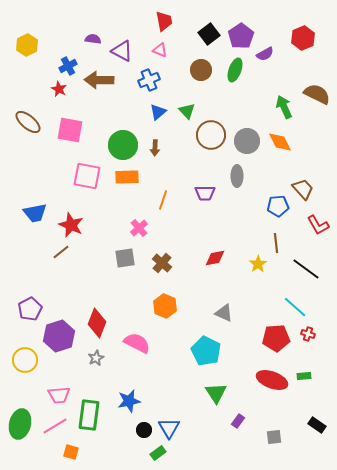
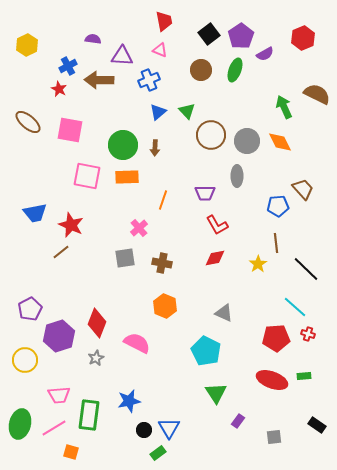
purple triangle at (122, 51): moved 5 px down; rotated 25 degrees counterclockwise
red L-shape at (318, 225): moved 101 px left
brown cross at (162, 263): rotated 30 degrees counterclockwise
black line at (306, 269): rotated 8 degrees clockwise
pink line at (55, 426): moved 1 px left, 2 px down
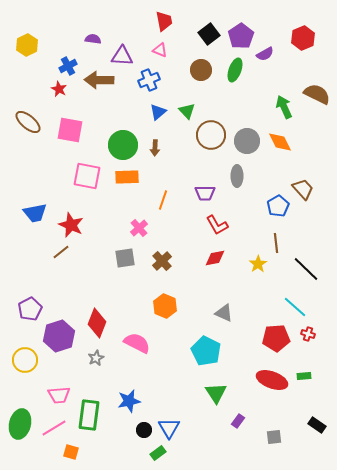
blue pentagon at (278, 206): rotated 25 degrees counterclockwise
brown cross at (162, 263): moved 2 px up; rotated 36 degrees clockwise
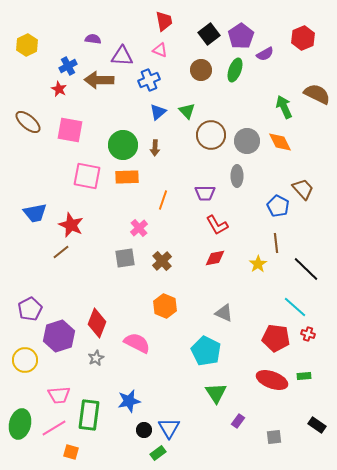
blue pentagon at (278, 206): rotated 15 degrees counterclockwise
red pentagon at (276, 338): rotated 12 degrees clockwise
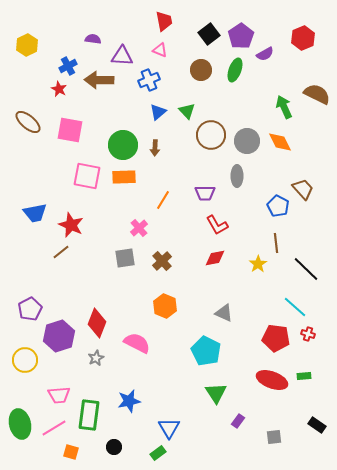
orange rectangle at (127, 177): moved 3 px left
orange line at (163, 200): rotated 12 degrees clockwise
green ellipse at (20, 424): rotated 28 degrees counterclockwise
black circle at (144, 430): moved 30 px left, 17 px down
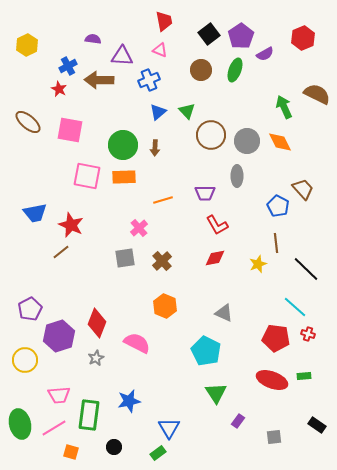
orange line at (163, 200): rotated 42 degrees clockwise
yellow star at (258, 264): rotated 12 degrees clockwise
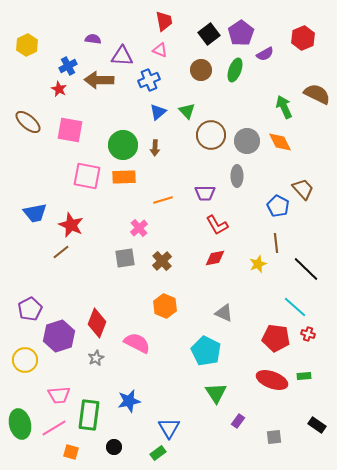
purple pentagon at (241, 36): moved 3 px up
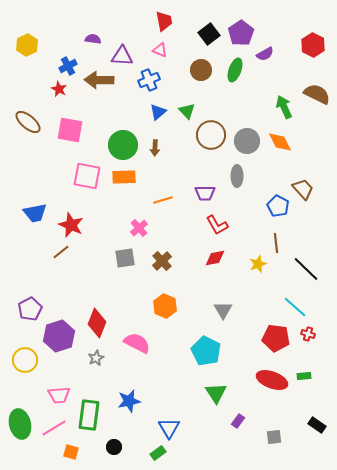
red hexagon at (303, 38): moved 10 px right, 7 px down; rotated 10 degrees counterclockwise
gray triangle at (224, 313): moved 1 px left, 3 px up; rotated 36 degrees clockwise
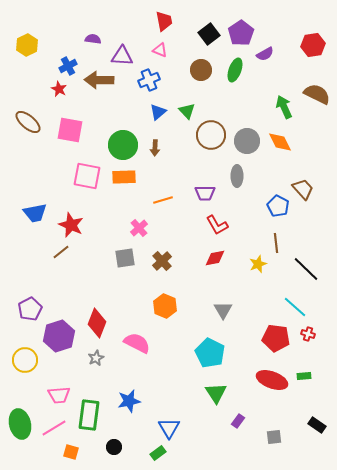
red hexagon at (313, 45): rotated 25 degrees clockwise
cyan pentagon at (206, 351): moved 4 px right, 2 px down
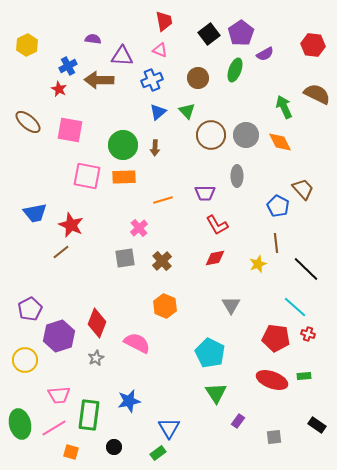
red hexagon at (313, 45): rotated 15 degrees clockwise
brown circle at (201, 70): moved 3 px left, 8 px down
blue cross at (149, 80): moved 3 px right
gray circle at (247, 141): moved 1 px left, 6 px up
gray triangle at (223, 310): moved 8 px right, 5 px up
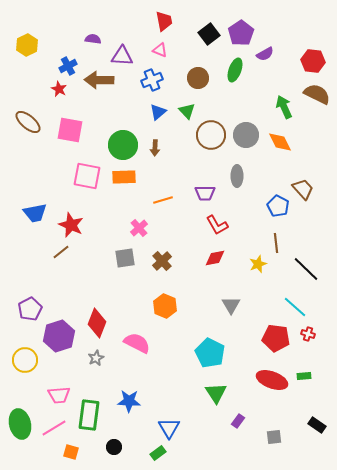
red hexagon at (313, 45): moved 16 px down
blue star at (129, 401): rotated 15 degrees clockwise
